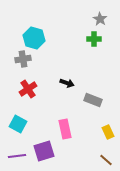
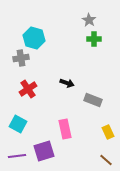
gray star: moved 11 px left, 1 px down
gray cross: moved 2 px left, 1 px up
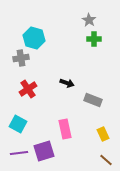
yellow rectangle: moved 5 px left, 2 px down
purple line: moved 2 px right, 3 px up
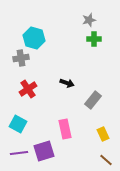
gray star: rotated 24 degrees clockwise
gray rectangle: rotated 72 degrees counterclockwise
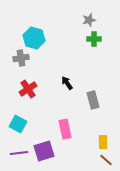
black arrow: rotated 144 degrees counterclockwise
gray rectangle: rotated 54 degrees counterclockwise
yellow rectangle: moved 8 px down; rotated 24 degrees clockwise
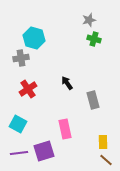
green cross: rotated 16 degrees clockwise
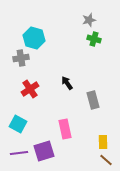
red cross: moved 2 px right
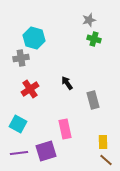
purple square: moved 2 px right
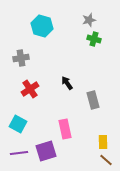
cyan hexagon: moved 8 px right, 12 px up
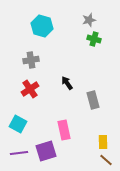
gray cross: moved 10 px right, 2 px down
pink rectangle: moved 1 px left, 1 px down
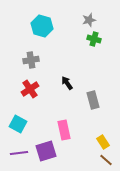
yellow rectangle: rotated 32 degrees counterclockwise
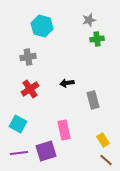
green cross: moved 3 px right; rotated 24 degrees counterclockwise
gray cross: moved 3 px left, 3 px up
black arrow: rotated 64 degrees counterclockwise
yellow rectangle: moved 2 px up
